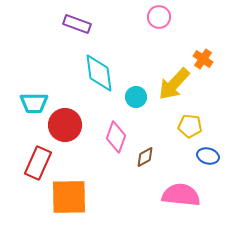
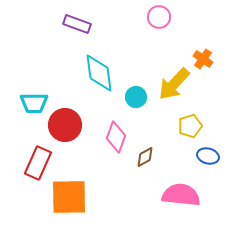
yellow pentagon: rotated 25 degrees counterclockwise
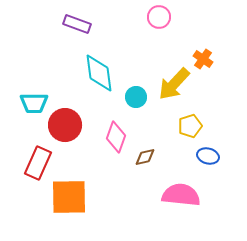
brown diamond: rotated 15 degrees clockwise
